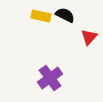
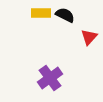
yellow rectangle: moved 3 px up; rotated 12 degrees counterclockwise
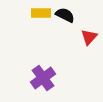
purple cross: moved 7 px left
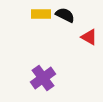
yellow rectangle: moved 1 px down
red triangle: rotated 42 degrees counterclockwise
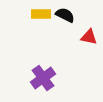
red triangle: rotated 18 degrees counterclockwise
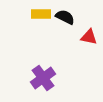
black semicircle: moved 2 px down
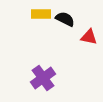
black semicircle: moved 2 px down
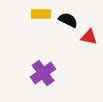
black semicircle: moved 3 px right, 1 px down
purple cross: moved 5 px up
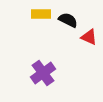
red triangle: rotated 12 degrees clockwise
